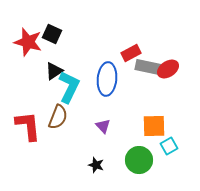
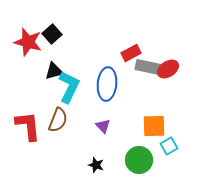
black square: rotated 24 degrees clockwise
black triangle: rotated 18 degrees clockwise
blue ellipse: moved 5 px down
brown semicircle: moved 3 px down
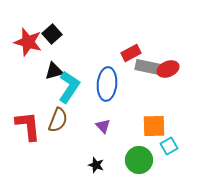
red ellipse: rotated 10 degrees clockwise
cyan L-shape: rotated 8 degrees clockwise
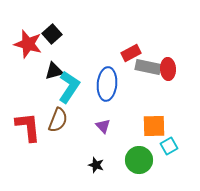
red star: moved 2 px down
red ellipse: rotated 70 degrees counterclockwise
red L-shape: moved 1 px down
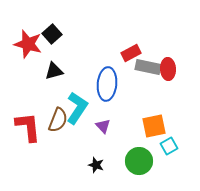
cyan L-shape: moved 8 px right, 21 px down
orange square: rotated 10 degrees counterclockwise
green circle: moved 1 px down
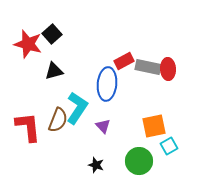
red rectangle: moved 7 px left, 8 px down
